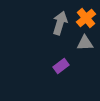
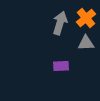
gray triangle: moved 1 px right
purple rectangle: rotated 35 degrees clockwise
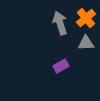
gray arrow: rotated 35 degrees counterclockwise
purple rectangle: rotated 28 degrees counterclockwise
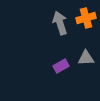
orange cross: rotated 24 degrees clockwise
gray triangle: moved 15 px down
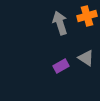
orange cross: moved 1 px right, 2 px up
gray triangle: rotated 36 degrees clockwise
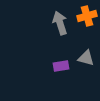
gray triangle: rotated 18 degrees counterclockwise
purple rectangle: rotated 21 degrees clockwise
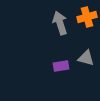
orange cross: moved 1 px down
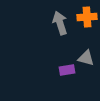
orange cross: rotated 12 degrees clockwise
purple rectangle: moved 6 px right, 4 px down
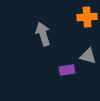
gray arrow: moved 17 px left, 11 px down
gray triangle: moved 2 px right, 2 px up
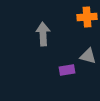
gray arrow: rotated 15 degrees clockwise
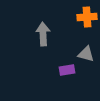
gray triangle: moved 2 px left, 2 px up
